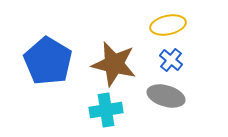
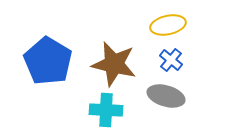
cyan cross: rotated 12 degrees clockwise
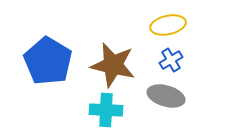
blue cross: rotated 20 degrees clockwise
brown star: moved 1 px left, 1 px down
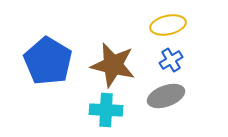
gray ellipse: rotated 36 degrees counterclockwise
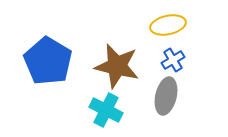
blue cross: moved 2 px right
brown star: moved 4 px right, 1 px down
gray ellipse: rotated 57 degrees counterclockwise
cyan cross: rotated 24 degrees clockwise
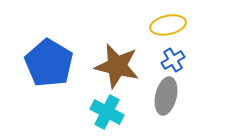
blue pentagon: moved 1 px right, 2 px down
cyan cross: moved 1 px right, 2 px down
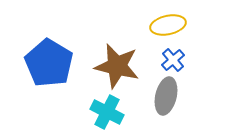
blue cross: rotated 10 degrees counterclockwise
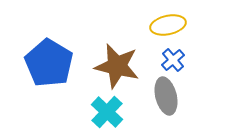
gray ellipse: rotated 27 degrees counterclockwise
cyan cross: rotated 16 degrees clockwise
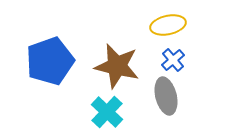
blue pentagon: moved 1 px right, 2 px up; rotated 21 degrees clockwise
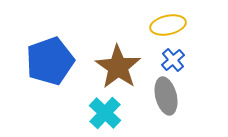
brown star: moved 1 px right, 1 px down; rotated 21 degrees clockwise
cyan cross: moved 2 px left, 1 px down
